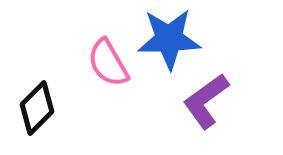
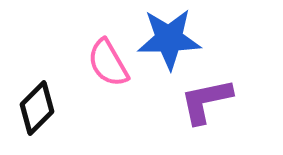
purple L-shape: rotated 24 degrees clockwise
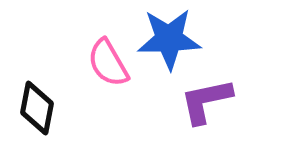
black diamond: rotated 34 degrees counterclockwise
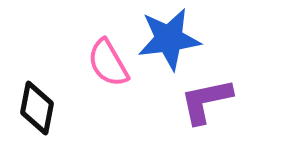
blue star: rotated 6 degrees counterclockwise
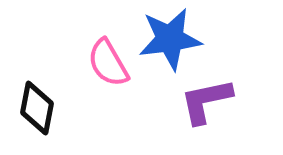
blue star: moved 1 px right
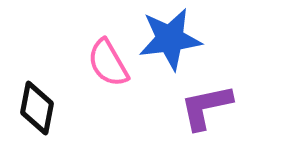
purple L-shape: moved 6 px down
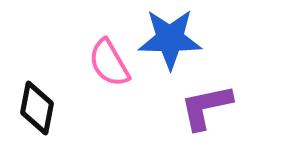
blue star: rotated 8 degrees clockwise
pink semicircle: moved 1 px right
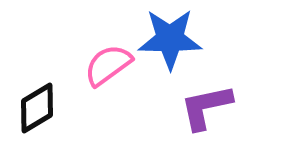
pink semicircle: moved 1 px left, 2 px down; rotated 84 degrees clockwise
black diamond: rotated 48 degrees clockwise
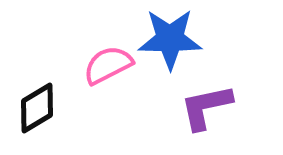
pink semicircle: rotated 9 degrees clockwise
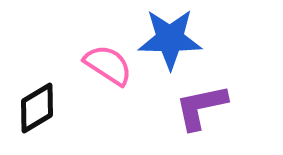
pink semicircle: rotated 60 degrees clockwise
purple L-shape: moved 5 px left
